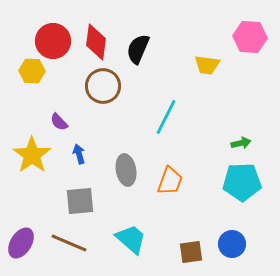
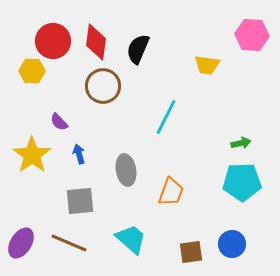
pink hexagon: moved 2 px right, 2 px up
orange trapezoid: moved 1 px right, 11 px down
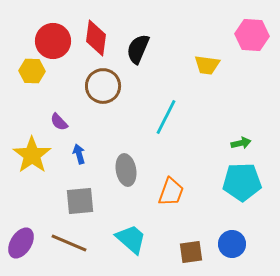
red diamond: moved 4 px up
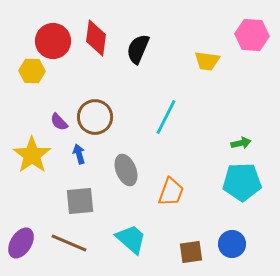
yellow trapezoid: moved 4 px up
brown circle: moved 8 px left, 31 px down
gray ellipse: rotated 12 degrees counterclockwise
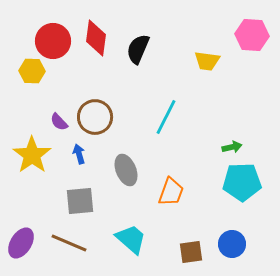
green arrow: moved 9 px left, 4 px down
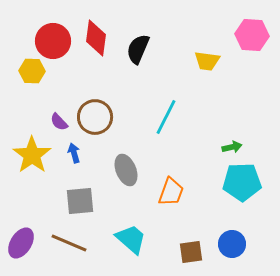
blue arrow: moved 5 px left, 1 px up
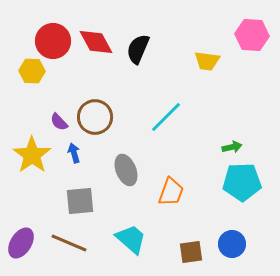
red diamond: moved 4 px down; rotated 36 degrees counterclockwise
cyan line: rotated 18 degrees clockwise
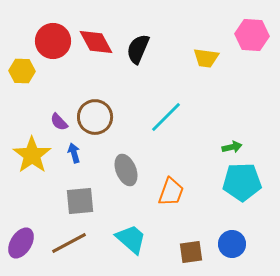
yellow trapezoid: moved 1 px left, 3 px up
yellow hexagon: moved 10 px left
brown line: rotated 51 degrees counterclockwise
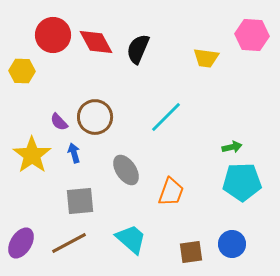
red circle: moved 6 px up
gray ellipse: rotated 12 degrees counterclockwise
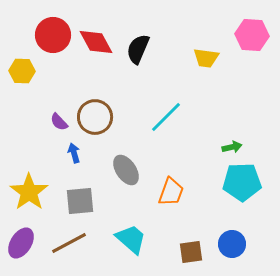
yellow star: moved 3 px left, 37 px down
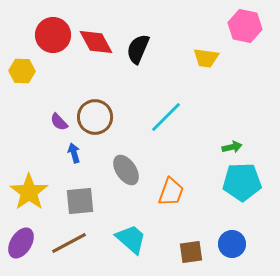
pink hexagon: moved 7 px left, 9 px up; rotated 8 degrees clockwise
